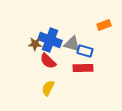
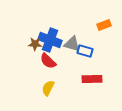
red rectangle: moved 9 px right, 11 px down
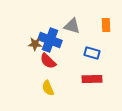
orange rectangle: moved 2 px right; rotated 72 degrees counterclockwise
gray triangle: moved 18 px up
blue rectangle: moved 7 px right, 2 px down
yellow semicircle: rotated 49 degrees counterclockwise
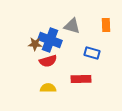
red semicircle: rotated 60 degrees counterclockwise
red rectangle: moved 11 px left
yellow semicircle: rotated 112 degrees clockwise
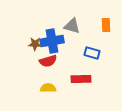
blue cross: moved 2 px right, 1 px down; rotated 30 degrees counterclockwise
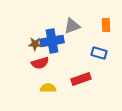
gray triangle: rotated 36 degrees counterclockwise
blue rectangle: moved 7 px right
red semicircle: moved 8 px left, 2 px down
red rectangle: rotated 18 degrees counterclockwise
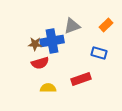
orange rectangle: rotated 48 degrees clockwise
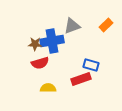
blue rectangle: moved 8 px left, 12 px down
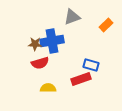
gray triangle: moved 9 px up
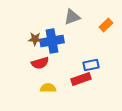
brown star: moved 5 px up
blue rectangle: rotated 28 degrees counterclockwise
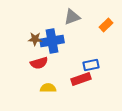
red semicircle: moved 1 px left
